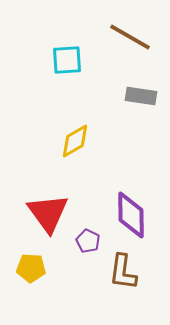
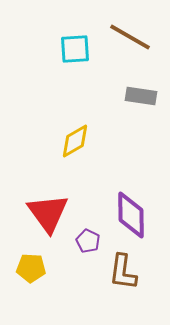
cyan square: moved 8 px right, 11 px up
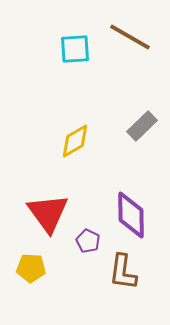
gray rectangle: moved 1 px right, 30 px down; rotated 52 degrees counterclockwise
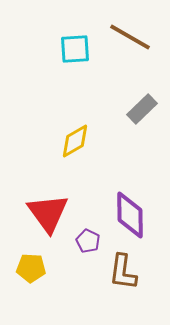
gray rectangle: moved 17 px up
purple diamond: moved 1 px left
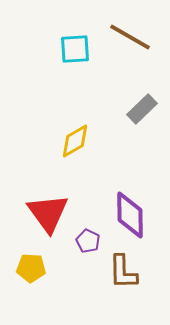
brown L-shape: rotated 9 degrees counterclockwise
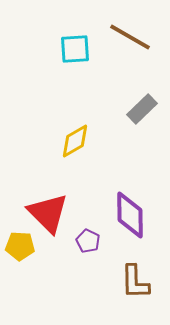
red triangle: rotated 9 degrees counterclockwise
yellow pentagon: moved 11 px left, 22 px up
brown L-shape: moved 12 px right, 10 px down
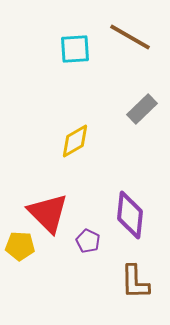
purple diamond: rotated 6 degrees clockwise
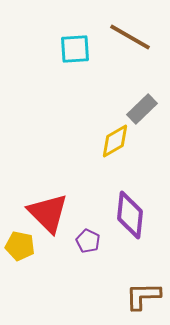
yellow diamond: moved 40 px right
yellow pentagon: rotated 8 degrees clockwise
brown L-shape: moved 8 px right, 14 px down; rotated 90 degrees clockwise
